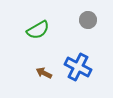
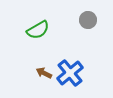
blue cross: moved 8 px left, 6 px down; rotated 24 degrees clockwise
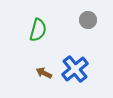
green semicircle: rotated 45 degrees counterclockwise
blue cross: moved 5 px right, 4 px up
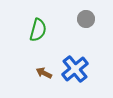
gray circle: moved 2 px left, 1 px up
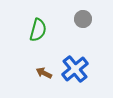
gray circle: moved 3 px left
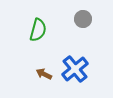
brown arrow: moved 1 px down
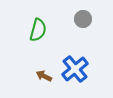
brown arrow: moved 2 px down
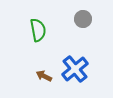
green semicircle: rotated 25 degrees counterclockwise
